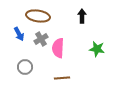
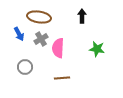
brown ellipse: moved 1 px right, 1 px down
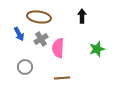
green star: rotated 28 degrees counterclockwise
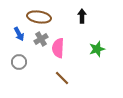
gray circle: moved 6 px left, 5 px up
brown line: rotated 49 degrees clockwise
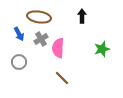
green star: moved 5 px right
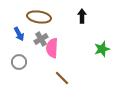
pink semicircle: moved 6 px left
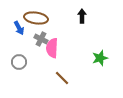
brown ellipse: moved 3 px left, 1 px down
blue arrow: moved 6 px up
gray cross: rotated 32 degrees counterclockwise
green star: moved 2 px left, 9 px down
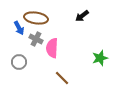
black arrow: rotated 128 degrees counterclockwise
gray cross: moved 5 px left
